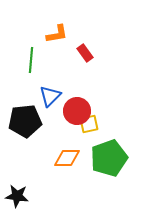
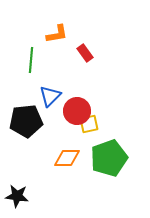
black pentagon: moved 1 px right
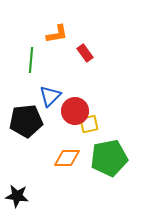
red circle: moved 2 px left
green pentagon: rotated 9 degrees clockwise
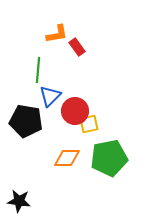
red rectangle: moved 8 px left, 6 px up
green line: moved 7 px right, 10 px down
black pentagon: rotated 16 degrees clockwise
black star: moved 2 px right, 5 px down
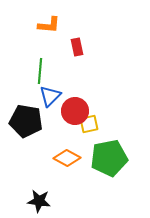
orange L-shape: moved 8 px left, 9 px up; rotated 15 degrees clockwise
red rectangle: rotated 24 degrees clockwise
green line: moved 2 px right, 1 px down
orange diamond: rotated 28 degrees clockwise
black star: moved 20 px right
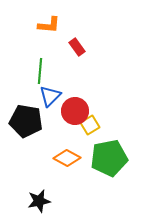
red rectangle: rotated 24 degrees counterclockwise
yellow square: moved 1 px right, 1 px down; rotated 18 degrees counterclockwise
black star: rotated 20 degrees counterclockwise
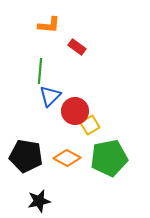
red rectangle: rotated 18 degrees counterclockwise
black pentagon: moved 35 px down
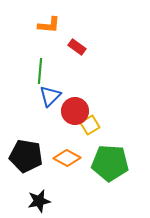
green pentagon: moved 1 px right, 5 px down; rotated 15 degrees clockwise
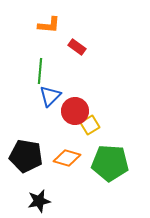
orange diamond: rotated 12 degrees counterclockwise
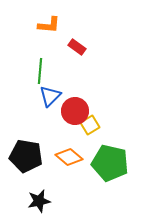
orange diamond: moved 2 px right, 1 px up; rotated 24 degrees clockwise
green pentagon: rotated 9 degrees clockwise
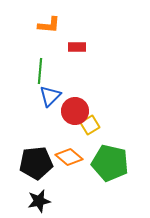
red rectangle: rotated 36 degrees counterclockwise
black pentagon: moved 10 px right, 7 px down; rotated 16 degrees counterclockwise
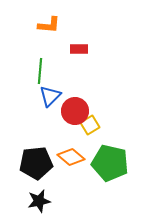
red rectangle: moved 2 px right, 2 px down
orange diamond: moved 2 px right
